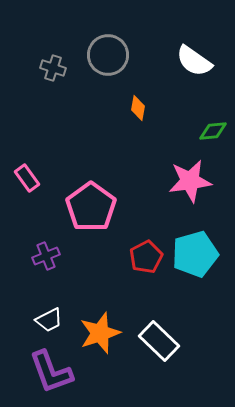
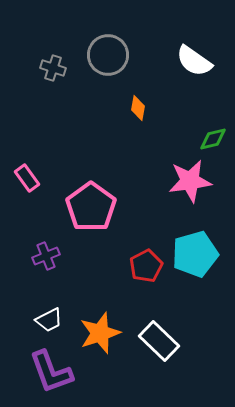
green diamond: moved 8 px down; rotated 8 degrees counterclockwise
red pentagon: moved 9 px down
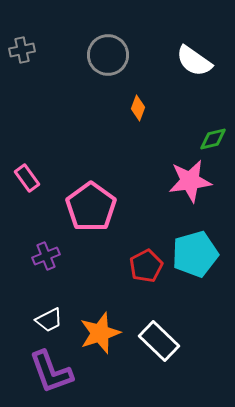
gray cross: moved 31 px left, 18 px up; rotated 30 degrees counterclockwise
orange diamond: rotated 10 degrees clockwise
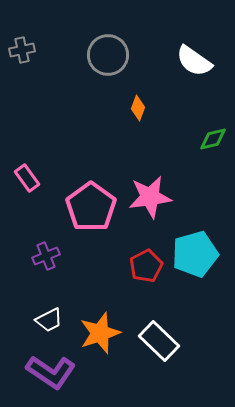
pink star: moved 40 px left, 16 px down
purple L-shape: rotated 36 degrees counterclockwise
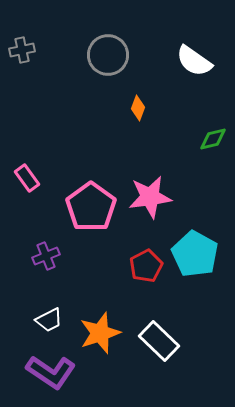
cyan pentagon: rotated 27 degrees counterclockwise
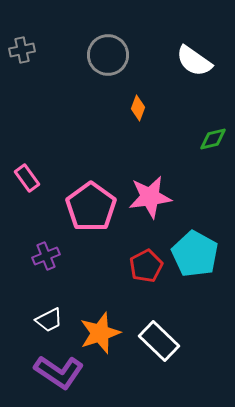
purple L-shape: moved 8 px right
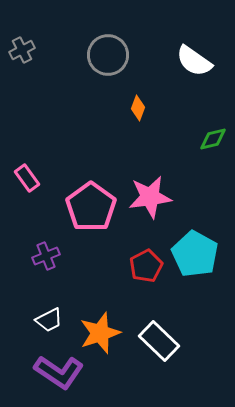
gray cross: rotated 15 degrees counterclockwise
